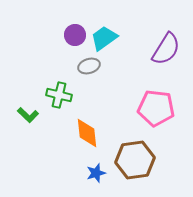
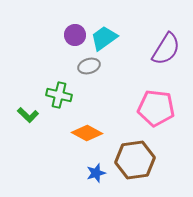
orange diamond: rotated 56 degrees counterclockwise
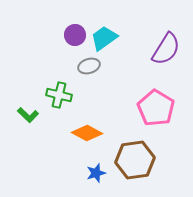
pink pentagon: rotated 24 degrees clockwise
